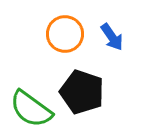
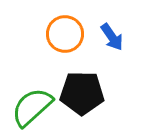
black pentagon: moved 1 px down; rotated 18 degrees counterclockwise
green semicircle: moved 1 px right, 2 px up; rotated 102 degrees clockwise
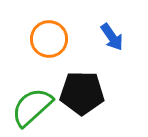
orange circle: moved 16 px left, 5 px down
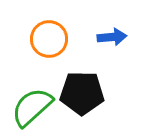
blue arrow: rotated 60 degrees counterclockwise
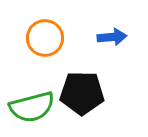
orange circle: moved 4 px left, 1 px up
green semicircle: rotated 153 degrees counterclockwise
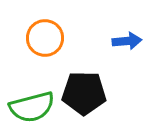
blue arrow: moved 15 px right, 4 px down
black pentagon: moved 2 px right
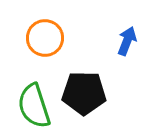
blue arrow: rotated 64 degrees counterclockwise
green semicircle: moved 2 px right, 1 px up; rotated 87 degrees clockwise
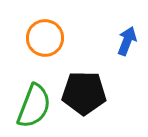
green semicircle: rotated 141 degrees counterclockwise
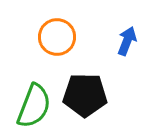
orange circle: moved 12 px right, 1 px up
black pentagon: moved 1 px right, 2 px down
